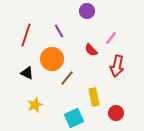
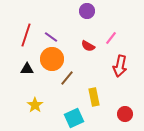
purple line: moved 8 px left, 6 px down; rotated 24 degrees counterclockwise
red semicircle: moved 3 px left, 4 px up; rotated 16 degrees counterclockwise
red arrow: moved 3 px right
black triangle: moved 4 px up; rotated 24 degrees counterclockwise
yellow star: rotated 14 degrees counterclockwise
red circle: moved 9 px right, 1 px down
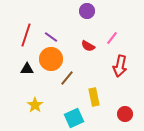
pink line: moved 1 px right
orange circle: moved 1 px left
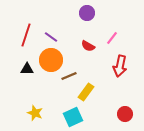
purple circle: moved 2 px down
orange circle: moved 1 px down
brown line: moved 2 px right, 2 px up; rotated 28 degrees clockwise
yellow rectangle: moved 8 px left, 5 px up; rotated 48 degrees clockwise
yellow star: moved 8 px down; rotated 14 degrees counterclockwise
cyan square: moved 1 px left, 1 px up
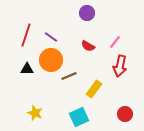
pink line: moved 3 px right, 4 px down
yellow rectangle: moved 8 px right, 3 px up
cyan square: moved 6 px right
